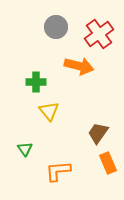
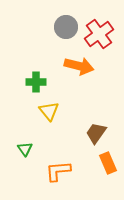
gray circle: moved 10 px right
brown trapezoid: moved 2 px left
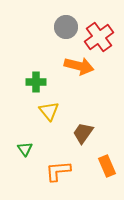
red cross: moved 3 px down
brown trapezoid: moved 13 px left
orange rectangle: moved 1 px left, 3 px down
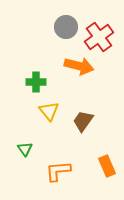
brown trapezoid: moved 12 px up
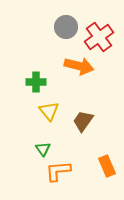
green triangle: moved 18 px right
